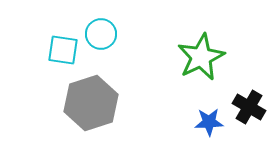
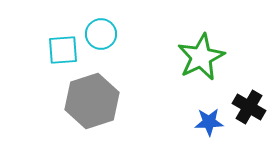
cyan square: rotated 12 degrees counterclockwise
gray hexagon: moved 1 px right, 2 px up
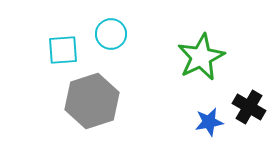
cyan circle: moved 10 px right
blue star: rotated 8 degrees counterclockwise
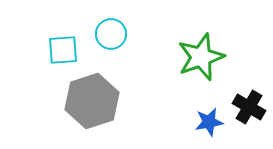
green star: rotated 6 degrees clockwise
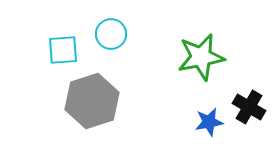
green star: rotated 9 degrees clockwise
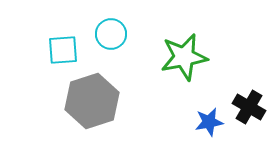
green star: moved 17 px left
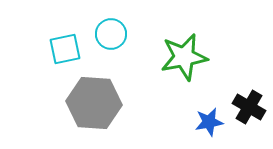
cyan square: moved 2 px right, 1 px up; rotated 8 degrees counterclockwise
gray hexagon: moved 2 px right, 2 px down; rotated 22 degrees clockwise
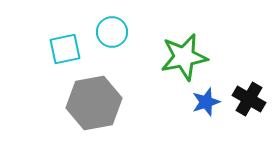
cyan circle: moved 1 px right, 2 px up
gray hexagon: rotated 14 degrees counterclockwise
black cross: moved 8 px up
blue star: moved 3 px left, 20 px up; rotated 8 degrees counterclockwise
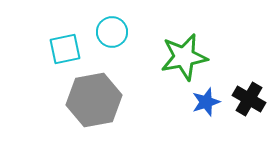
gray hexagon: moved 3 px up
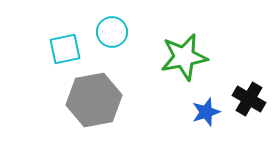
blue star: moved 10 px down
